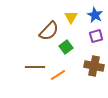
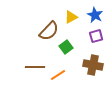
yellow triangle: rotated 32 degrees clockwise
brown cross: moved 1 px left, 1 px up
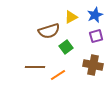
blue star: rotated 21 degrees clockwise
brown semicircle: rotated 30 degrees clockwise
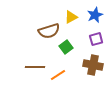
purple square: moved 3 px down
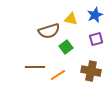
yellow triangle: moved 2 px down; rotated 40 degrees clockwise
brown cross: moved 2 px left, 6 px down
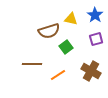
blue star: rotated 14 degrees counterclockwise
brown line: moved 3 px left, 3 px up
brown cross: rotated 18 degrees clockwise
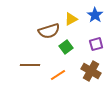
yellow triangle: rotated 40 degrees counterclockwise
purple square: moved 5 px down
brown line: moved 2 px left, 1 px down
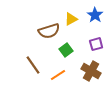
green square: moved 3 px down
brown line: moved 3 px right; rotated 54 degrees clockwise
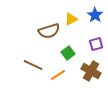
green square: moved 2 px right, 3 px down
brown line: rotated 30 degrees counterclockwise
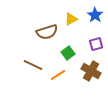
brown semicircle: moved 2 px left, 1 px down
